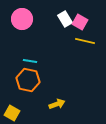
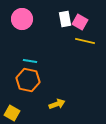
white rectangle: rotated 21 degrees clockwise
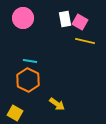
pink circle: moved 1 px right, 1 px up
orange hexagon: rotated 15 degrees clockwise
yellow arrow: rotated 56 degrees clockwise
yellow square: moved 3 px right
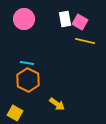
pink circle: moved 1 px right, 1 px down
cyan line: moved 3 px left, 2 px down
